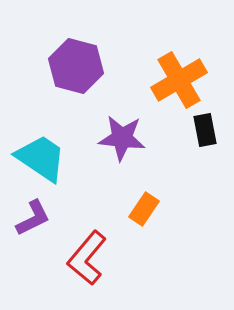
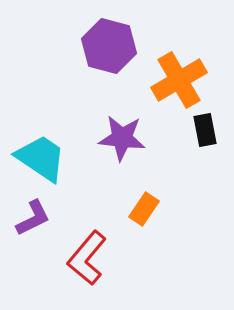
purple hexagon: moved 33 px right, 20 px up
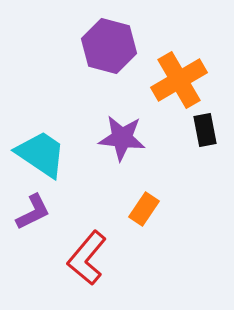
cyan trapezoid: moved 4 px up
purple L-shape: moved 6 px up
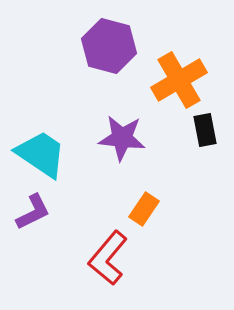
red L-shape: moved 21 px right
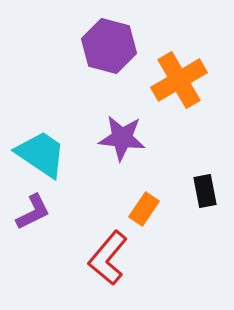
black rectangle: moved 61 px down
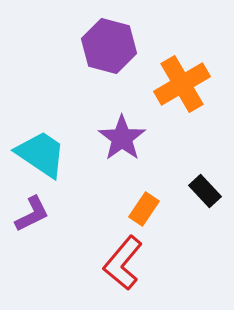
orange cross: moved 3 px right, 4 px down
purple star: rotated 30 degrees clockwise
black rectangle: rotated 32 degrees counterclockwise
purple L-shape: moved 1 px left, 2 px down
red L-shape: moved 15 px right, 5 px down
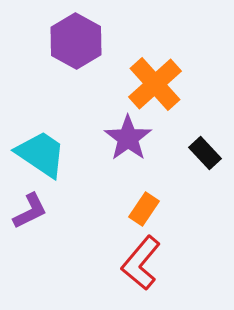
purple hexagon: moved 33 px left, 5 px up; rotated 14 degrees clockwise
orange cross: moved 27 px left; rotated 12 degrees counterclockwise
purple star: moved 6 px right
black rectangle: moved 38 px up
purple L-shape: moved 2 px left, 3 px up
red L-shape: moved 18 px right
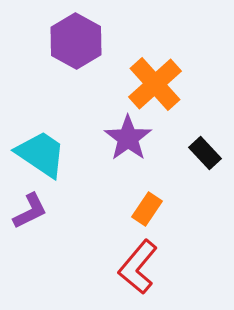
orange rectangle: moved 3 px right
red L-shape: moved 3 px left, 4 px down
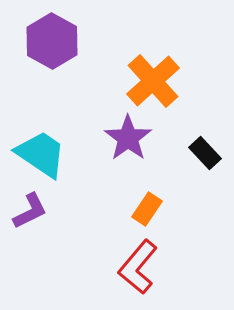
purple hexagon: moved 24 px left
orange cross: moved 2 px left, 3 px up
